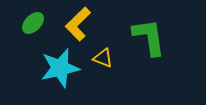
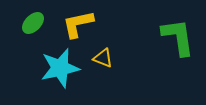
yellow L-shape: rotated 32 degrees clockwise
green L-shape: moved 29 px right
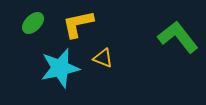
green L-shape: rotated 30 degrees counterclockwise
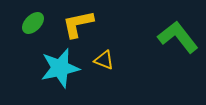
yellow triangle: moved 1 px right, 2 px down
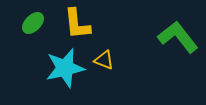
yellow L-shape: moved 1 px left; rotated 84 degrees counterclockwise
cyan star: moved 5 px right
